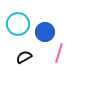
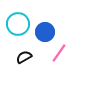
pink line: rotated 18 degrees clockwise
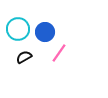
cyan circle: moved 5 px down
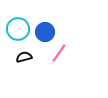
black semicircle: rotated 14 degrees clockwise
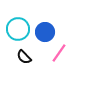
black semicircle: rotated 119 degrees counterclockwise
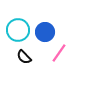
cyan circle: moved 1 px down
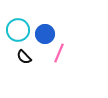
blue circle: moved 2 px down
pink line: rotated 12 degrees counterclockwise
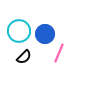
cyan circle: moved 1 px right, 1 px down
black semicircle: rotated 91 degrees counterclockwise
